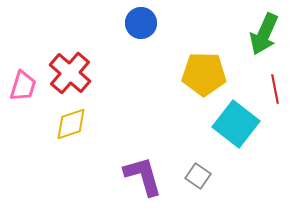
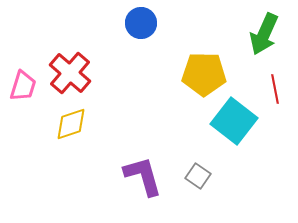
cyan square: moved 2 px left, 3 px up
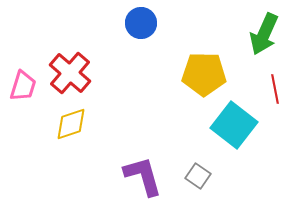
cyan square: moved 4 px down
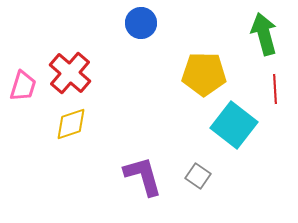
green arrow: rotated 141 degrees clockwise
red line: rotated 8 degrees clockwise
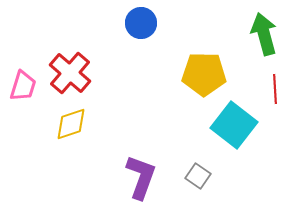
purple L-shape: moved 2 px left, 1 px down; rotated 36 degrees clockwise
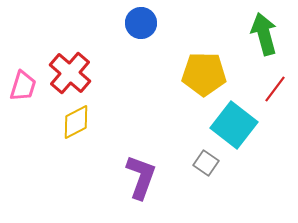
red line: rotated 40 degrees clockwise
yellow diamond: moved 5 px right, 2 px up; rotated 9 degrees counterclockwise
gray square: moved 8 px right, 13 px up
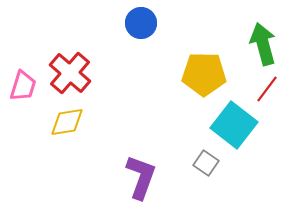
green arrow: moved 1 px left, 10 px down
red line: moved 8 px left
yellow diamond: moved 9 px left; rotated 18 degrees clockwise
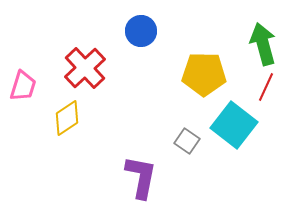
blue circle: moved 8 px down
red cross: moved 15 px right, 5 px up; rotated 6 degrees clockwise
red line: moved 1 px left, 2 px up; rotated 12 degrees counterclockwise
yellow diamond: moved 4 px up; rotated 24 degrees counterclockwise
gray square: moved 19 px left, 22 px up
purple L-shape: rotated 9 degrees counterclockwise
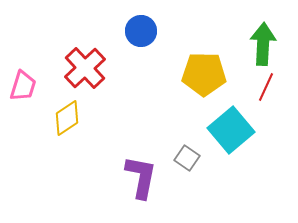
green arrow: rotated 18 degrees clockwise
cyan square: moved 3 px left, 5 px down; rotated 12 degrees clockwise
gray square: moved 17 px down
